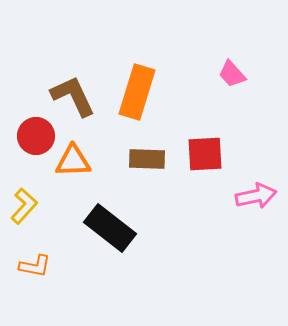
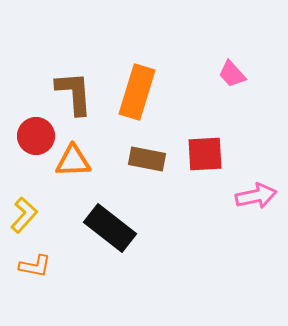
brown L-shape: moved 1 px right, 3 px up; rotated 21 degrees clockwise
brown rectangle: rotated 9 degrees clockwise
yellow L-shape: moved 9 px down
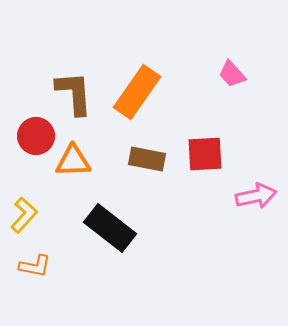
orange rectangle: rotated 18 degrees clockwise
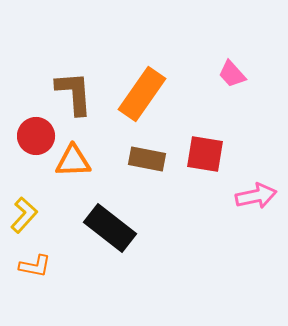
orange rectangle: moved 5 px right, 2 px down
red square: rotated 12 degrees clockwise
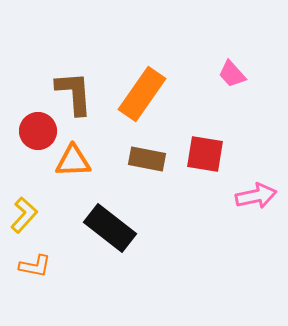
red circle: moved 2 px right, 5 px up
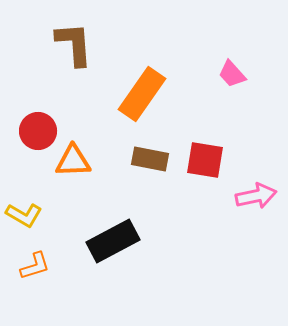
brown L-shape: moved 49 px up
red square: moved 6 px down
brown rectangle: moved 3 px right
yellow L-shape: rotated 78 degrees clockwise
black rectangle: moved 3 px right, 13 px down; rotated 66 degrees counterclockwise
orange L-shape: rotated 28 degrees counterclockwise
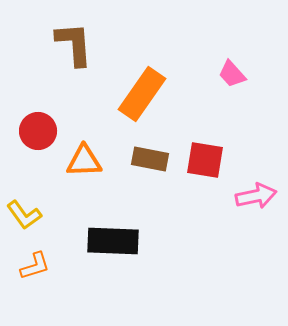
orange triangle: moved 11 px right
yellow L-shape: rotated 24 degrees clockwise
black rectangle: rotated 30 degrees clockwise
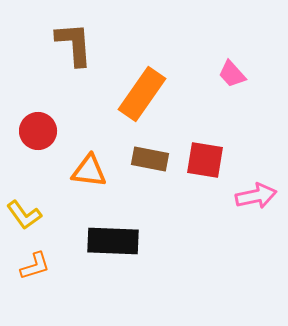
orange triangle: moved 5 px right, 10 px down; rotated 9 degrees clockwise
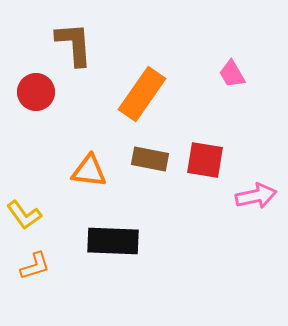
pink trapezoid: rotated 12 degrees clockwise
red circle: moved 2 px left, 39 px up
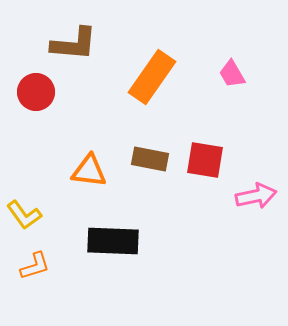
brown L-shape: rotated 99 degrees clockwise
orange rectangle: moved 10 px right, 17 px up
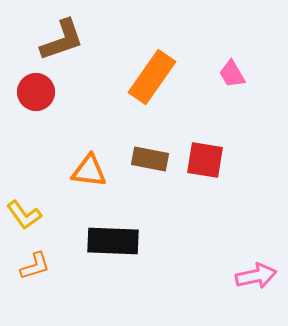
brown L-shape: moved 12 px left, 4 px up; rotated 24 degrees counterclockwise
pink arrow: moved 80 px down
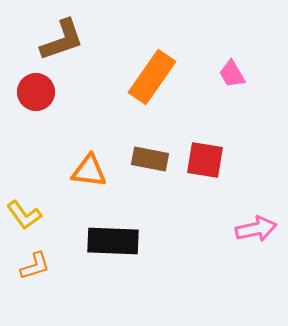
pink arrow: moved 47 px up
